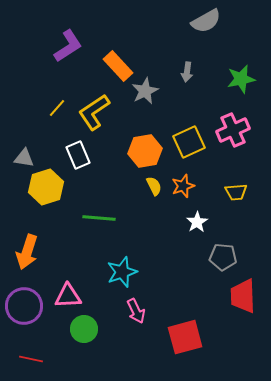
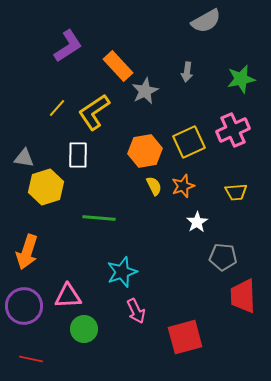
white rectangle: rotated 24 degrees clockwise
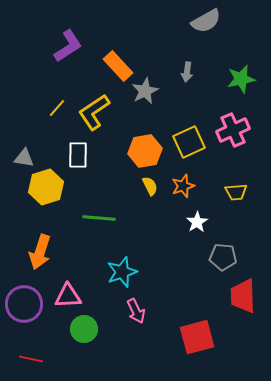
yellow semicircle: moved 4 px left
orange arrow: moved 13 px right
purple circle: moved 2 px up
red square: moved 12 px right
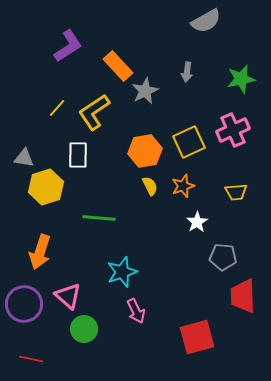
pink triangle: rotated 44 degrees clockwise
